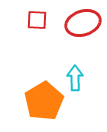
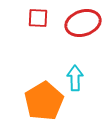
red square: moved 1 px right, 2 px up
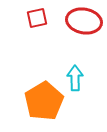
red square: moved 1 px left; rotated 15 degrees counterclockwise
red ellipse: moved 1 px right, 2 px up; rotated 28 degrees clockwise
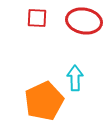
red square: rotated 15 degrees clockwise
orange pentagon: rotated 6 degrees clockwise
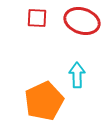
red ellipse: moved 2 px left; rotated 8 degrees clockwise
cyan arrow: moved 2 px right, 3 px up
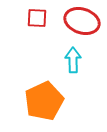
cyan arrow: moved 4 px left, 15 px up
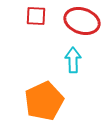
red square: moved 1 px left, 2 px up
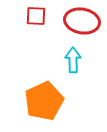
red ellipse: rotated 8 degrees counterclockwise
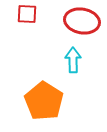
red square: moved 9 px left, 2 px up
orange pentagon: rotated 15 degrees counterclockwise
